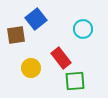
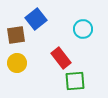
yellow circle: moved 14 px left, 5 px up
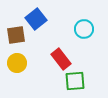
cyan circle: moved 1 px right
red rectangle: moved 1 px down
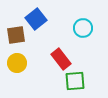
cyan circle: moved 1 px left, 1 px up
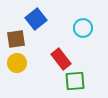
brown square: moved 4 px down
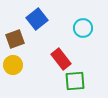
blue square: moved 1 px right
brown square: moved 1 px left; rotated 12 degrees counterclockwise
yellow circle: moved 4 px left, 2 px down
